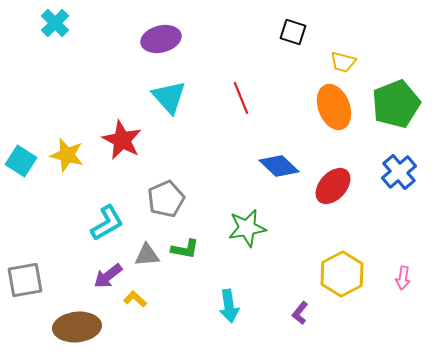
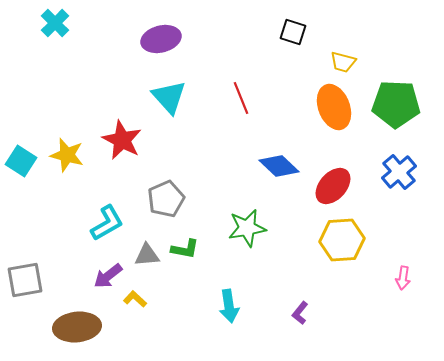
green pentagon: rotated 24 degrees clockwise
yellow hexagon: moved 34 px up; rotated 24 degrees clockwise
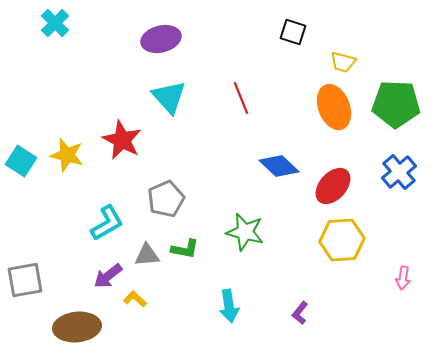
green star: moved 2 px left, 4 px down; rotated 24 degrees clockwise
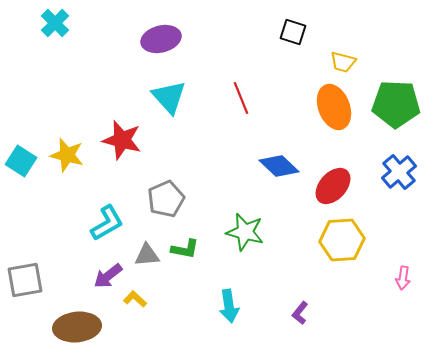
red star: rotated 12 degrees counterclockwise
